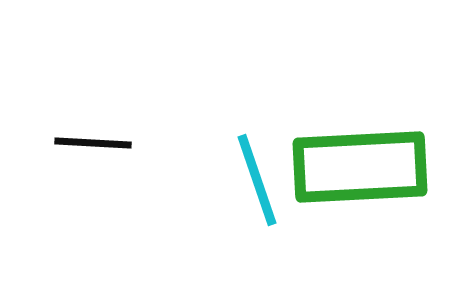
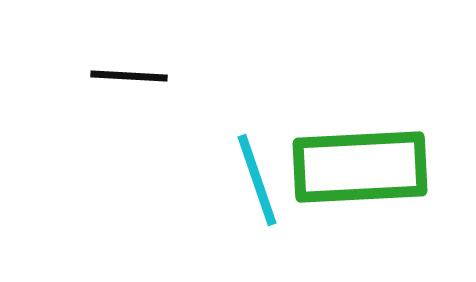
black line: moved 36 px right, 67 px up
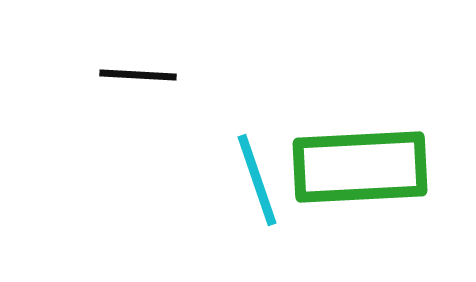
black line: moved 9 px right, 1 px up
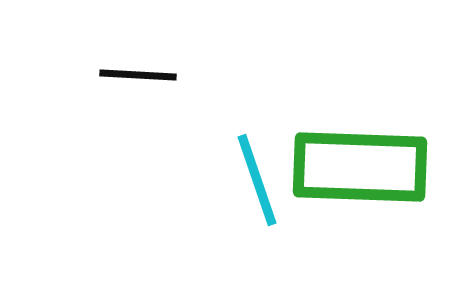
green rectangle: rotated 5 degrees clockwise
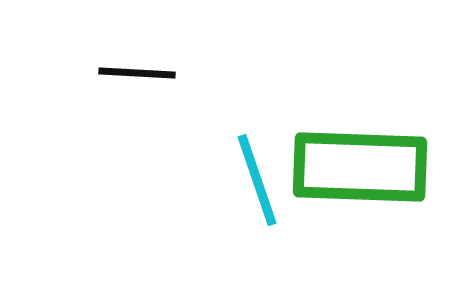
black line: moved 1 px left, 2 px up
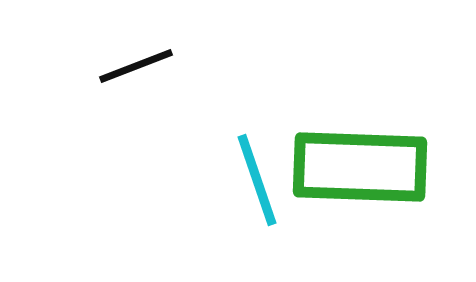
black line: moved 1 px left, 7 px up; rotated 24 degrees counterclockwise
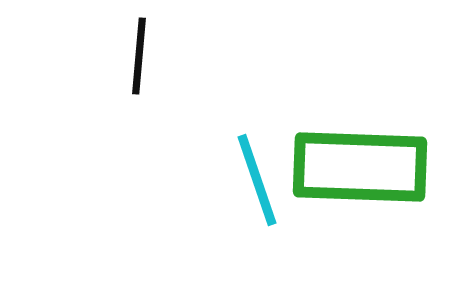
black line: moved 3 px right, 10 px up; rotated 64 degrees counterclockwise
